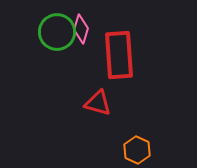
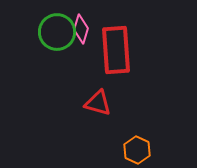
red rectangle: moved 3 px left, 5 px up
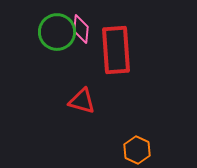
pink diamond: rotated 12 degrees counterclockwise
red triangle: moved 16 px left, 2 px up
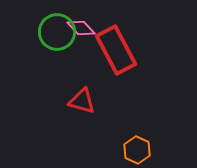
pink diamond: moved 1 px up; rotated 48 degrees counterclockwise
red rectangle: rotated 24 degrees counterclockwise
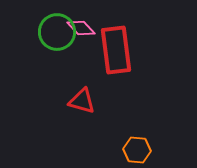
red rectangle: rotated 21 degrees clockwise
orange hexagon: rotated 20 degrees counterclockwise
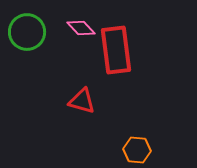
green circle: moved 30 px left
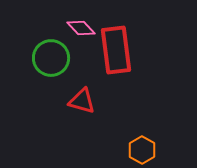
green circle: moved 24 px right, 26 px down
orange hexagon: moved 5 px right; rotated 24 degrees clockwise
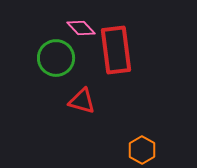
green circle: moved 5 px right
